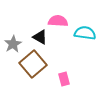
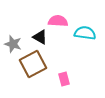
gray star: rotated 24 degrees counterclockwise
brown square: rotated 12 degrees clockwise
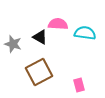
pink semicircle: moved 3 px down
brown square: moved 6 px right, 8 px down
pink rectangle: moved 15 px right, 6 px down
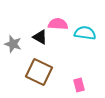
brown square: rotated 36 degrees counterclockwise
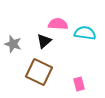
black triangle: moved 4 px right, 4 px down; rotated 49 degrees clockwise
pink rectangle: moved 1 px up
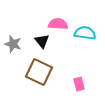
black triangle: moved 2 px left; rotated 28 degrees counterclockwise
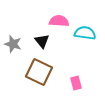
pink semicircle: moved 1 px right, 3 px up
pink rectangle: moved 3 px left, 1 px up
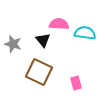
pink semicircle: moved 3 px down
black triangle: moved 1 px right, 1 px up
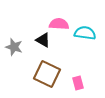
black triangle: rotated 21 degrees counterclockwise
gray star: moved 1 px right, 3 px down
brown square: moved 8 px right, 2 px down
pink rectangle: moved 2 px right
